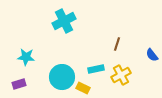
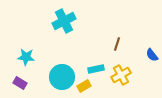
purple rectangle: moved 1 px right, 1 px up; rotated 48 degrees clockwise
yellow rectangle: moved 1 px right, 2 px up; rotated 56 degrees counterclockwise
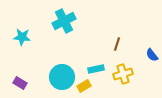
cyan star: moved 4 px left, 20 px up
yellow cross: moved 2 px right, 1 px up; rotated 12 degrees clockwise
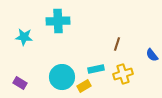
cyan cross: moved 6 px left; rotated 25 degrees clockwise
cyan star: moved 2 px right
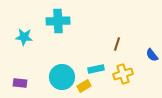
purple rectangle: rotated 24 degrees counterclockwise
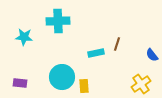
cyan rectangle: moved 16 px up
yellow cross: moved 18 px right, 10 px down; rotated 18 degrees counterclockwise
yellow rectangle: rotated 64 degrees counterclockwise
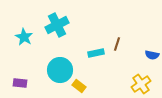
cyan cross: moved 1 px left, 4 px down; rotated 25 degrees counterclockwise
cyan star: rotated 24 degrees clockwise
blue semicircle: rotated 40 degrees counterclockwise
cyan circle: moved 2 px left, 7 px up
yellow rectangle: moved 5 px left; rotated 48 degrees counterclockwise
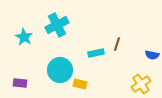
yellow rectangle: moved 1 px right, 2 px up; rotated 24 degrees counterclockwise
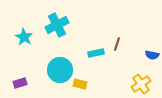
purple rectangle: rotated 24 degrees counterclockwise
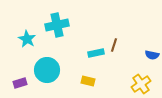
cyan cross: rotated 15 degrees clockwise
cyan star: moved 3 px right, 2 px down
brown line: moved 3 px left, 1 px down
cyan circle: moved 13 px left
yellow rectangle: moved 8 px right, 3 px up
